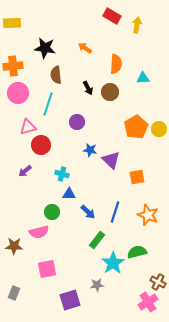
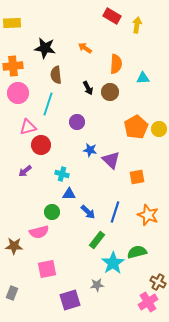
gray rectangle: moved 2 px left
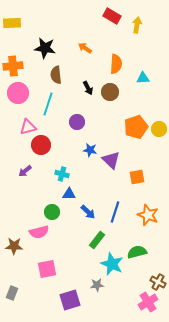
orange pentagon: rotated 10 degrees clockwise
cyan star: moved 1 px left, 1 px down; rotated 15 degrees counterclockwise
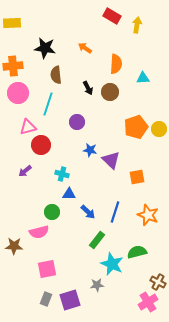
gray rectangle: moved 34 px right, 6 px down
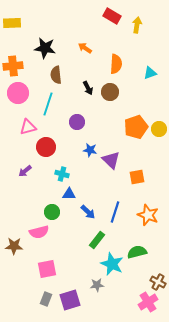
cyan triangle: moved 7 px right, 5 px up; rotated 16 degrees counterclockwise
red circle: moved 5 px right, 2 px down
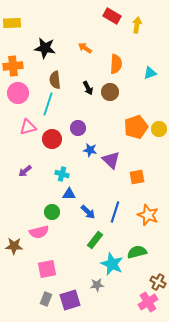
brown semicircle: moved 1 px left, 5 px down
purple circle: moved 1 px right, 6 px down
red circle: moved 6 px right, 8 px up
green rectangle: moved 2 px left
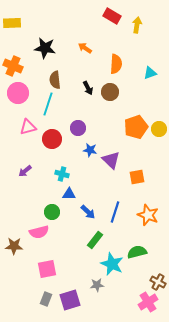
orange cross: rotated 30 degrees clockwise
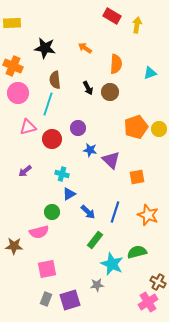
blue triangle: rotated 32 degrees counterclockwise
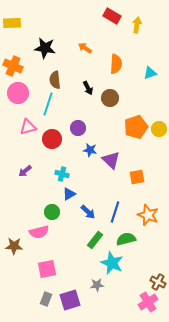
brown circle: moved 6 px down
green semicircle: moved 11 px left, 13 px up
cyan star: moved 1 px up
